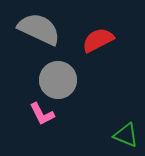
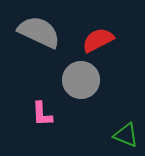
gray semicircle: moved 3 px down
gray circle: moved 23 px right
pink L-shape: rotated 24 degrees clockwise
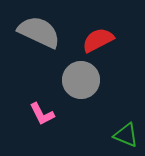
pink L-shape: rotated 24 degrees counterclockwise
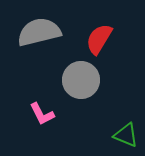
gray semicircle: rotated 39 degrees counterclockwise
red semicircle: moved 1 px right, 1 px up; rotated 32 degrees counterclockwise
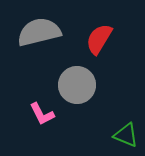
gray circle: moved 4 px left, 5 px down
